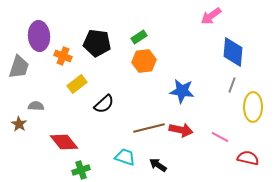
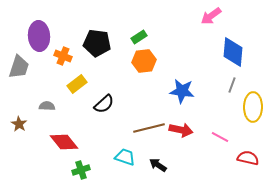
gray semicircle: moved 11 px right
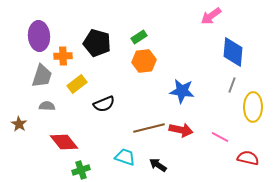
black pentagon: rotated 8 degrees clockwise
orange cross: rotated 24 degrees counterclockwise
gray trapezoid: moved 23 px right, 9 px down
black semicircle: rotated 20 degrees clockwise
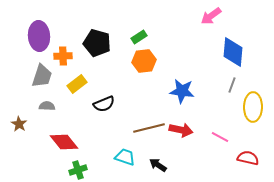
green cross: moved 3 px left
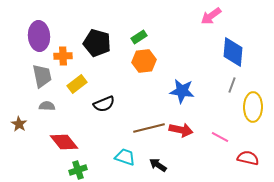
gray trapezoid: rotated 30 degrees counterclockwise
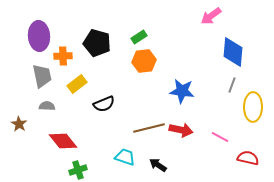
red diamond: moved 1 px left, 1 px up
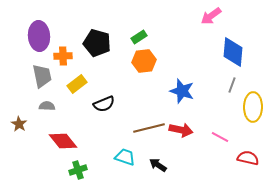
blue star: rotated 10 degrees clockwise
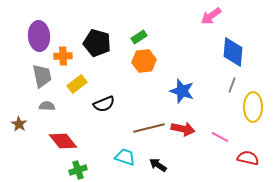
red arrow: moved 2 px right, 1 px up
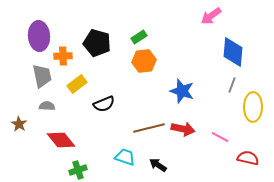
red diamond: moved 2 px left, 1 px up
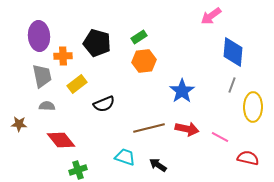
blue star: rotated 20 degrees clockwise
brown star: rotated 28 degrees counterclockwise
red arrow: moved 4 px right
